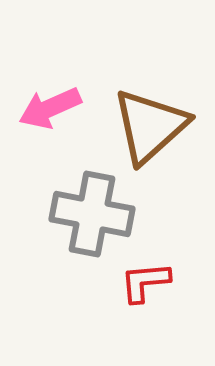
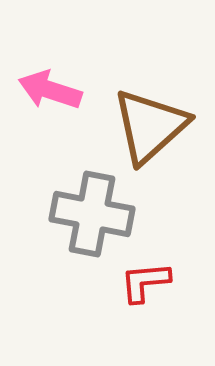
pink arrow: moved 18 px up; rotated 42 degrees clockwise
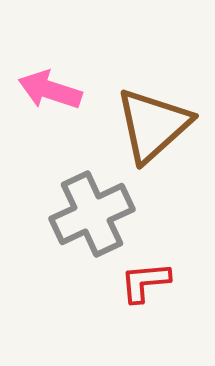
brown triangle: moved 3 px right, 1 px up
gray cross: rotated 36 degrees counterclockwise
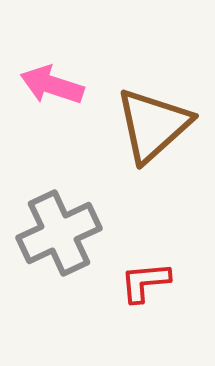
pink arrow: moved 2 px right, 5 px up
gray cross: moved 33 px left, 19 px down
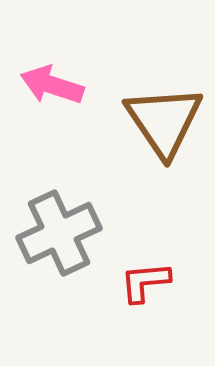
brown triangle: moved 11 px right, 4 px up; rotated 22 degrees counterclockwise
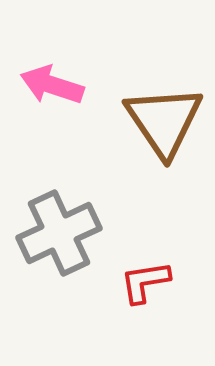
red L-shape: rotated 4 degrees counterclockwise
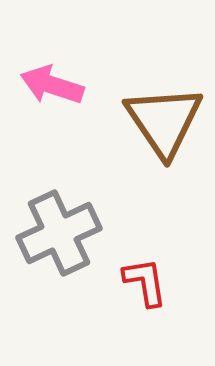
red L-shape: rotated 90 degrees clockwise
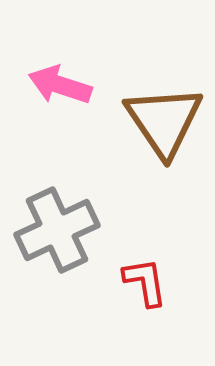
pink arrow: moved 8 px right
gray cross: moved 2 px left, 3 px up
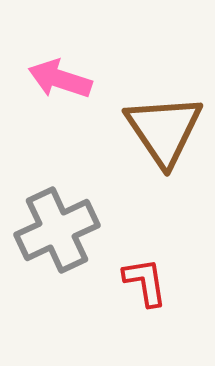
pink arrow: moved 6 px up
brown triangle: moved 9 px down
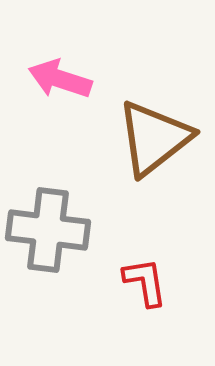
brown triangle: moved 10 px left, 8 px down; rotated 26 degrees clockwise
gray cross: moved 9 px left; rotated 32 degrees clockwise
